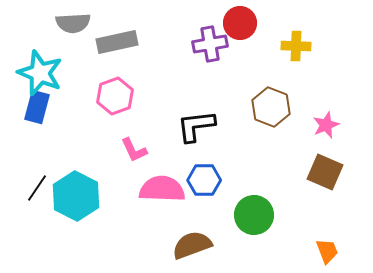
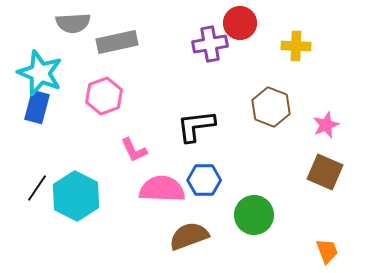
pink hexagon: moved 11 px left
brown semicircle: moved 3 px left, 9 px up
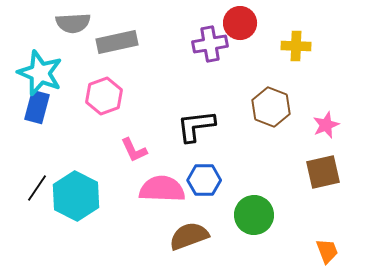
brown square: moved 2 px left; rotated 36 degrees counterclockwise
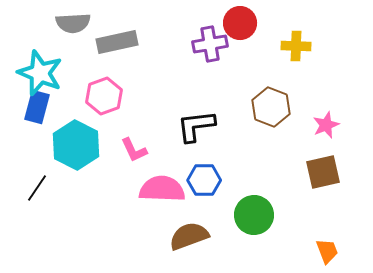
cyan hexagon: moved 51 px up
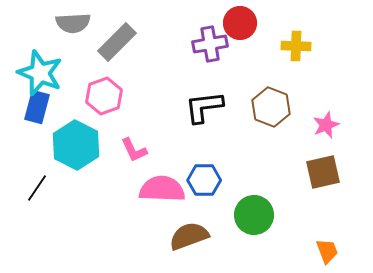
gray rectangle: rotated 33 degrees counterclockwise
black L-shape: moved 8 px right, 19 px up
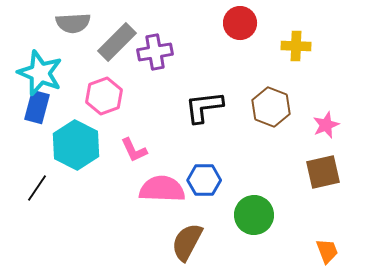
purple cross: moved 55 px left, 8 px down
brown semicircle: moved 2 px left, 6 px down; rotated 42 degrees counterclockwise
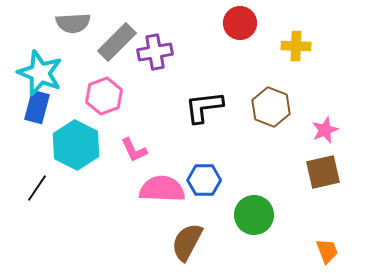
pink star: moved 1 px left, 5 px down
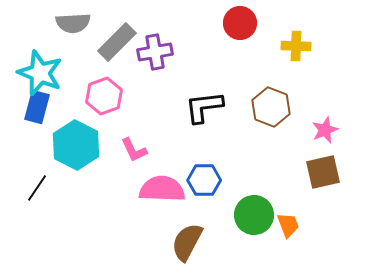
orange trapezoid: moved 39 px left, 26 px up
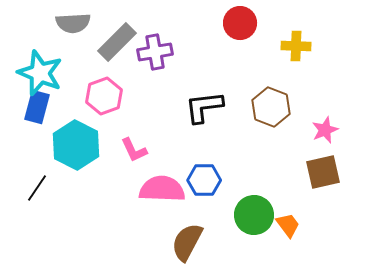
orange trapezoid: rotated 16 degrees counterclockwise
